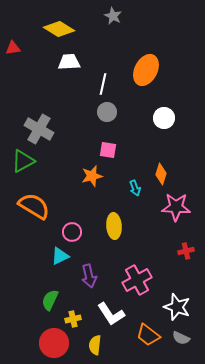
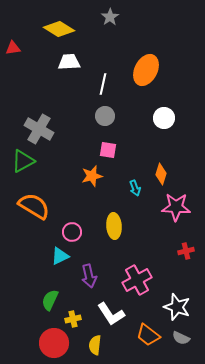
gray star: moved 3 px left, 1 px down; rotated 12 degrees clockwise
gray circle: moved 2 px left, 4 px down
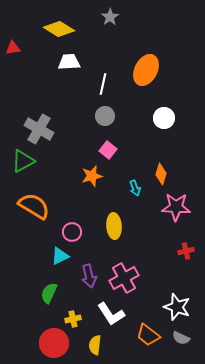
pink square: rotated 30 degrees clockwise
pink cross: moved 13 px left, 2 px up
green semicircle: moved 1 px left, 7 px up
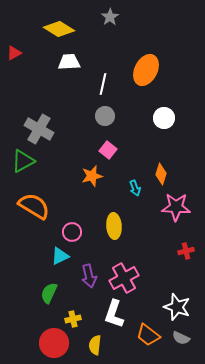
red triangle: moved 1 px right, 5 px down; rotated 21 degrees counterclockwise
white L-shape: moved 3 px right; rotated 52 degrees clockwise
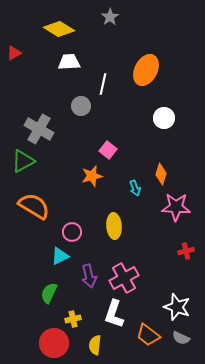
gray circle: moved 24 px left, 10 px up
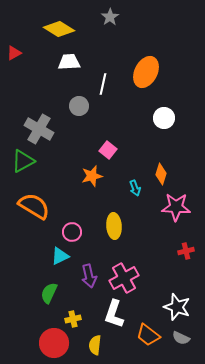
orange ellipse: moved 2 px down
gray circle: moved 2 px left
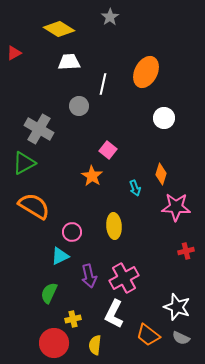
green triangle: moved 1 px right, 2 px down
orange star: rotated 25 degrees counterclockwise
white L-shape: rotated 8 degrees clockwise
